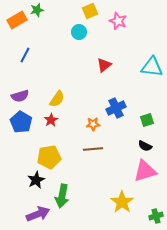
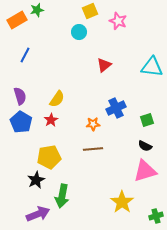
purple semicircle: rotated 90 degrees counterclockwise
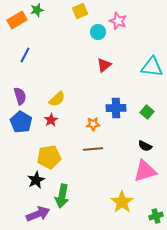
yellow square: moved 10 px left
cyan circle: moved 19 px right
yellow semicircle: rotated 12 degrees clockwise
blue cross: rotated 24 degrees clockwise
green square: moved 8 px up; rotated 32 degrees counterclockwise
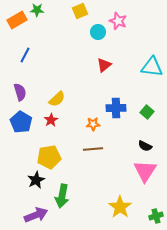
green star: rotated 16 degrees clockwise
purple semicircle: moved 4 px up
pink triangle: rotated 40 degrees counterclockwise
yellow star: moved 2 px left, 5 px down
purple arrow: moved 2 px left, 1 px down
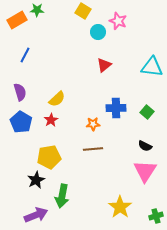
yellow square: moved 3 px right; rotated 35 degrees counterclockwise
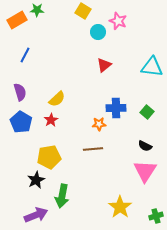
orange star: moved 6 px right
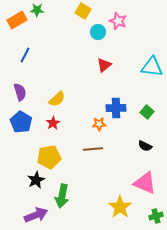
red star: moved 2 px right, 3 px down
pink triangle: moved 12 px down; rotated 40 degrees counterclockwise
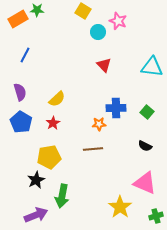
orange rectangle: moved 1 px right, 1 px up
red triangle: rotated 35 degrees counterclockwise
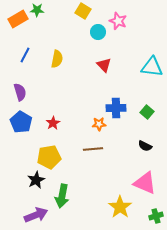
yellow semicircle: moved 40 px up; rotated 36 degrees counterclockwise
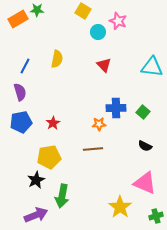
blue line: moved 11 px down
green square: moved 4 px left
blue pentagon: rotated 30 degrees clockwise
